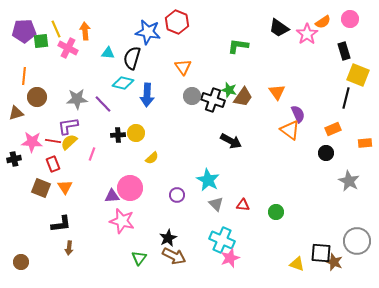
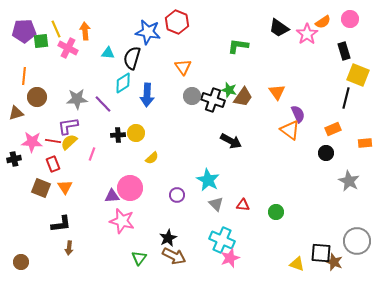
cyan diamond at (123, 83): rotated 45 degrees counterclockwise
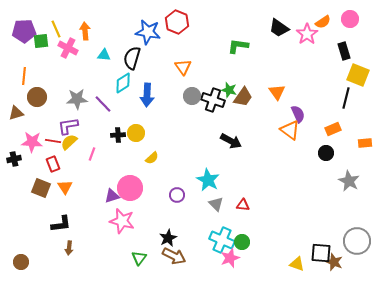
cyan triangle at (108, 53): moved 4 px left, 2 px down
purple triangle at (112, 196): rotated 14 degrees counterclockwise
green circle at (276, 212): moved 34 px left, 30 px down
